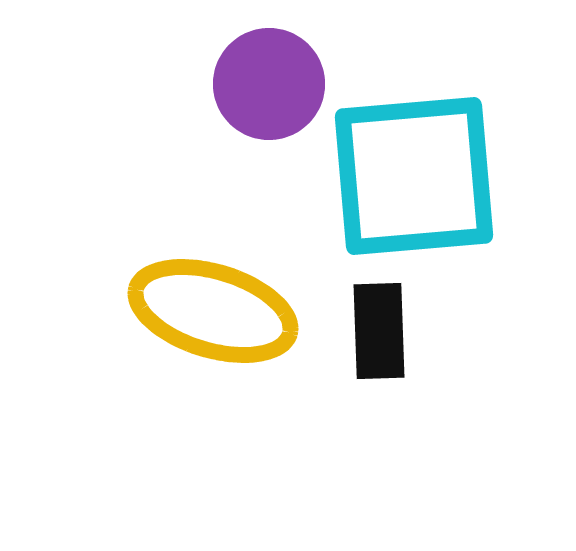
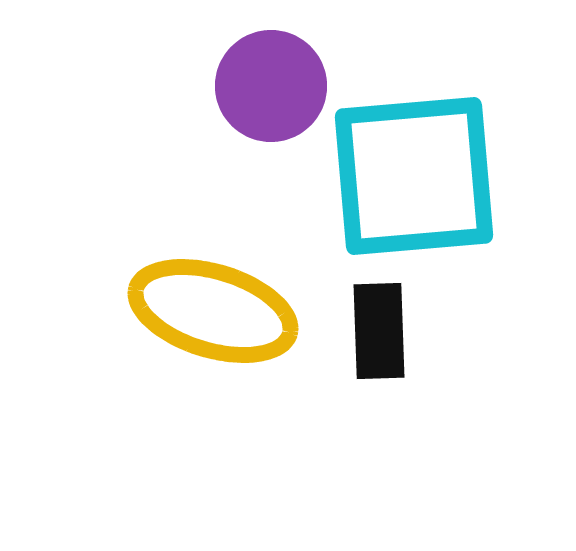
purple circle: moved 2 px right, 2 px down
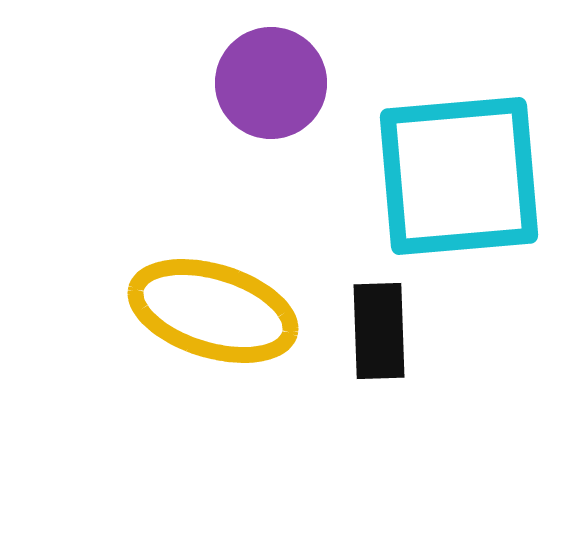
purple circle: moved 3 px up
cyan square: moved 45 px right
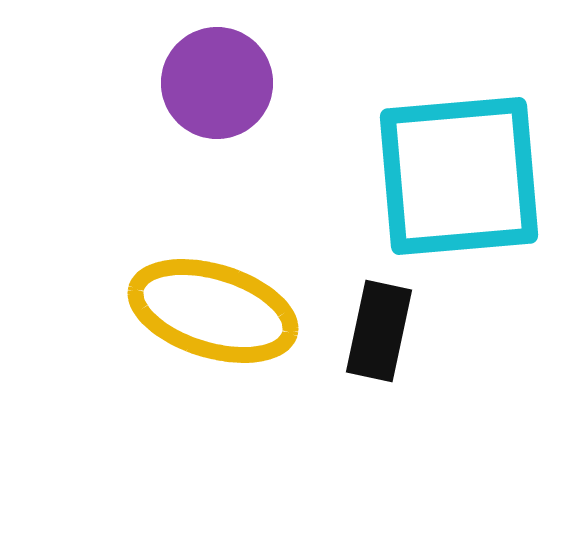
purple circle: moved 54 px left
black rectangle: rotated 14 degrees clockwise
